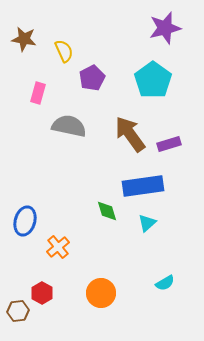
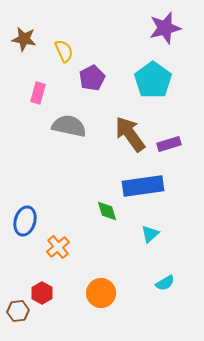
cyan triangle: moved 3 px right, 11 px down
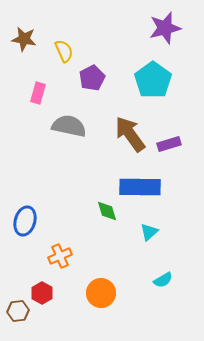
blue rectangle: moved 3 px left, 1 px down; rotated 9 degrees clockwise
cyan triangle: moved 1 px left, 2 px up
orange cross: moved 2 px right, 9 px down; rotated 15 degrees clockwise
cyan semicircle: moved 2 px left, 3 px up
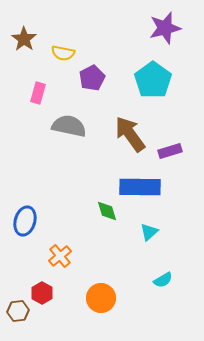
brown star: rotated 25 degrees clockwise
yellow semicircle: moved 1 px left, 2 px down; rotated 125 degrees clockwise
purple rectangle: moved 1 px right, 7 px down
orange cross: rotated 15 degrees counterclockwise
orange circle: moved 5 px down
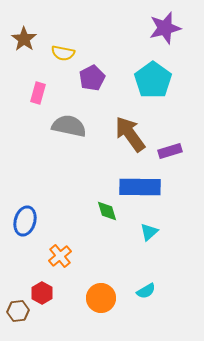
cyan semicircle: moved 17 px left, 11 px down
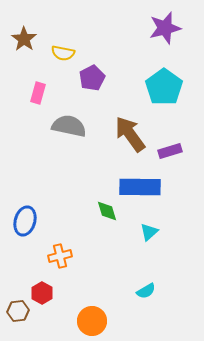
cyan pentagon: moved 11 px right, 7 px down
orange cross: rotated 25 degrees clockwise
orange circle: moved 9 px left, 23 px down
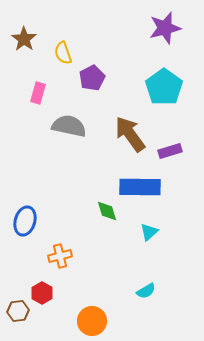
yellow semicircle: rotated 60 degrees clockwise
